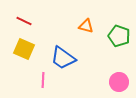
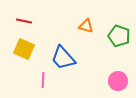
red line: rotated 14 degrees counterclockwise
blue trapezoid: rotated 12 degrees clockwise
pink circle: moved 1 px left, 1 px up
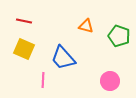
pink circle: moved 8 px left
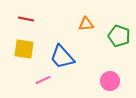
red line: moved 2 px right, 2 px up
orange triangle: moved 2 px up; rotated 21 degrees counterclockwise
yellow square: rotated 15 degrees counterclockwise
blue trapezoid: moved 1 px left, 1 px up
pink line: rotated 63 degrees clockwise
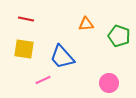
pink circle: moved 1 px left, 2 px down
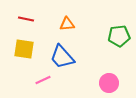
orange triangle: moved 19 px left
green pentagon: rotated 25 degrees counterclockwise
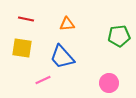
yellow square: moved 2 px left, 1 px up
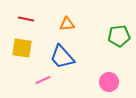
pink circle: moved 1 px up
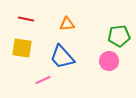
pink circle: moved 21 px up
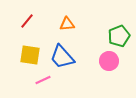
red line: moved 1 px right, 2 px down; rotated 63 degrees counterclockwise
green pentagon: rotated 15 degrees counterclockwise
yellow square: moved 8 px right, 7 px down
